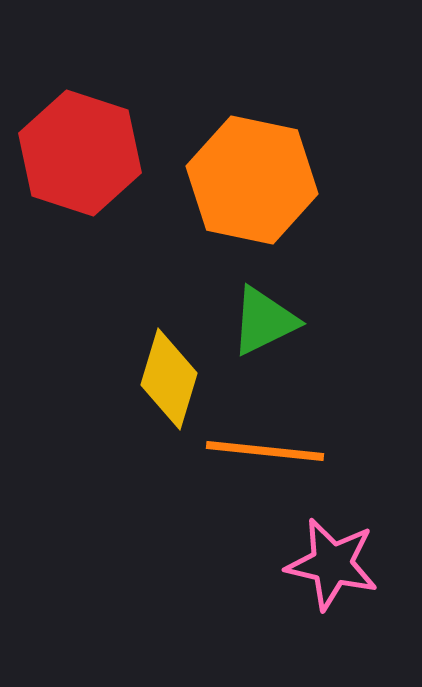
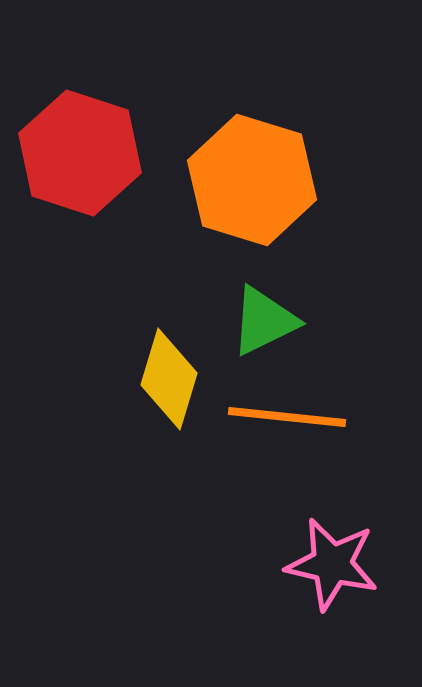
orange hexagon: rotated 5 degrees clockwise
orange line: moved 22 px right, 34 px up
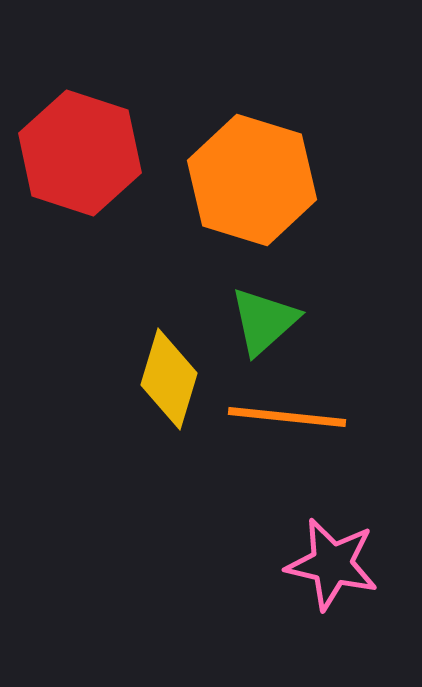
green triangle: rotated 16 degrees counterclockwise
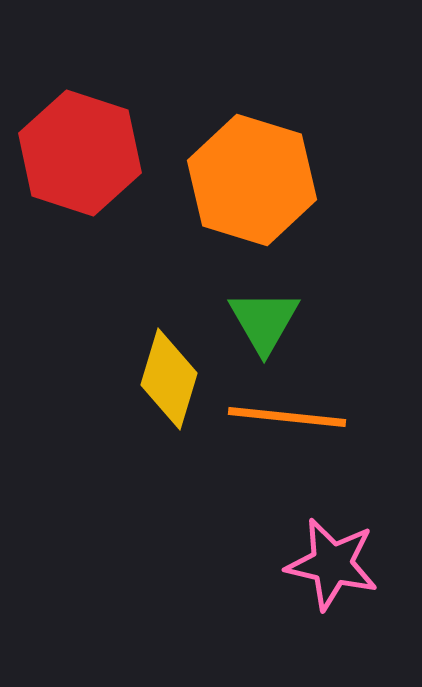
green triangle: rotated 18 degrees counterclockwise
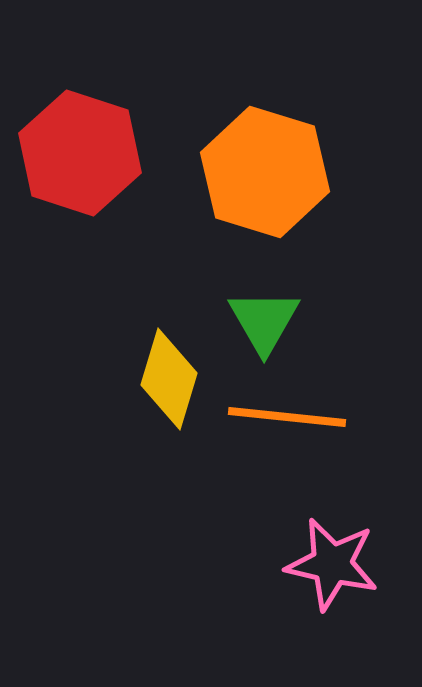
orange hexagon: moved 13 px right, 8 px up
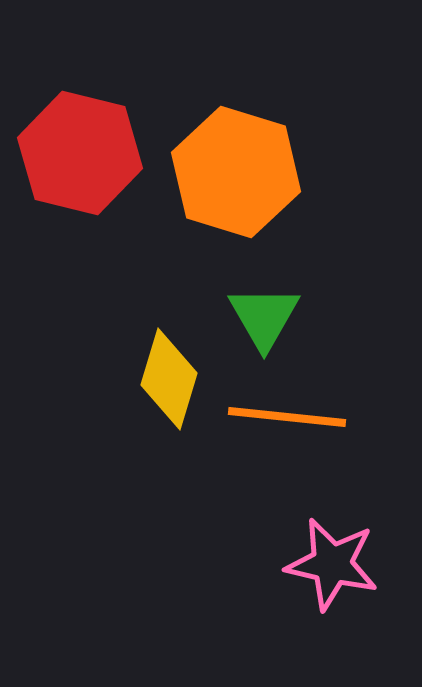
red hexagon: rotated 4 degrees counterclockwise
orange hexagon: moved 29 px left
green triangle: moved 4 px up
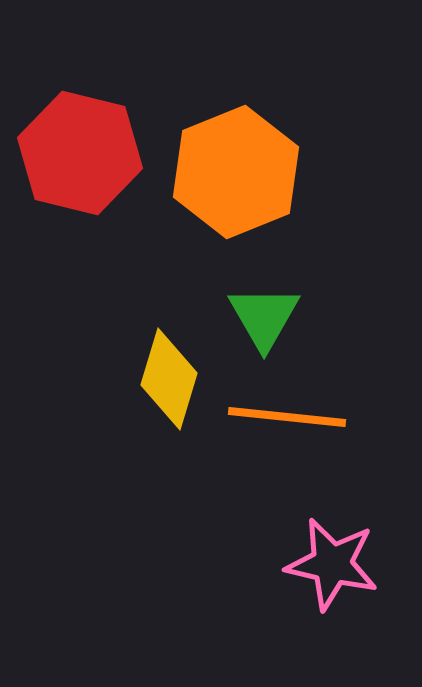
orange hexagon: rotated 21 degrees clockwise
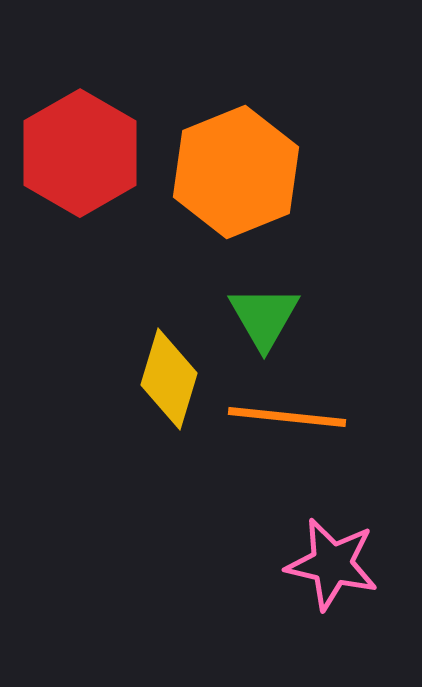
red hexagon: rotated 16 degrees clockwise
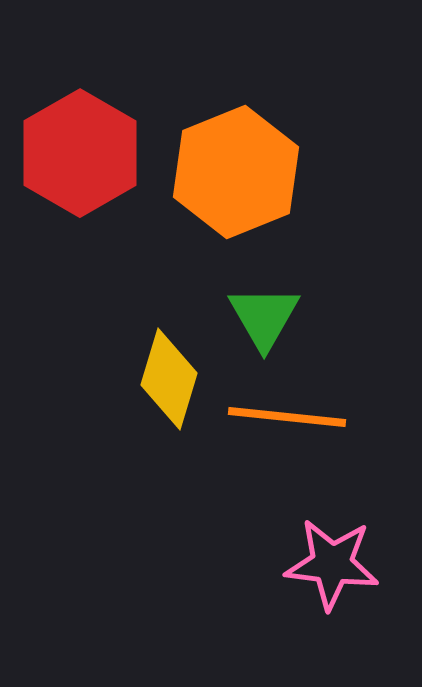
pink star: rotated 6 degrees counterclockwise
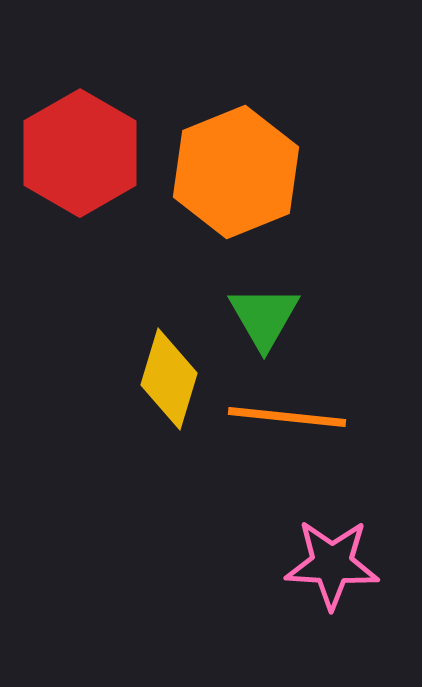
pink star: rotated 4 degrees counterclockwise
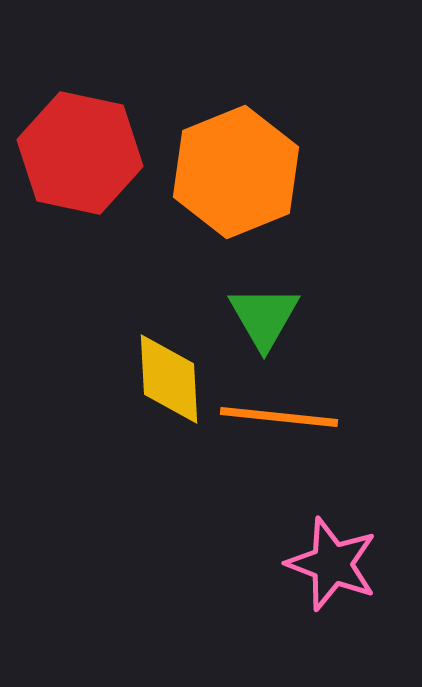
red hexagon: rotated 18 degrees counterclockwise
yellow diamond: rotated 20 degrees counterclockwise
orange line: moved 8 px left
pink star: rotated 18 degrees clockwise
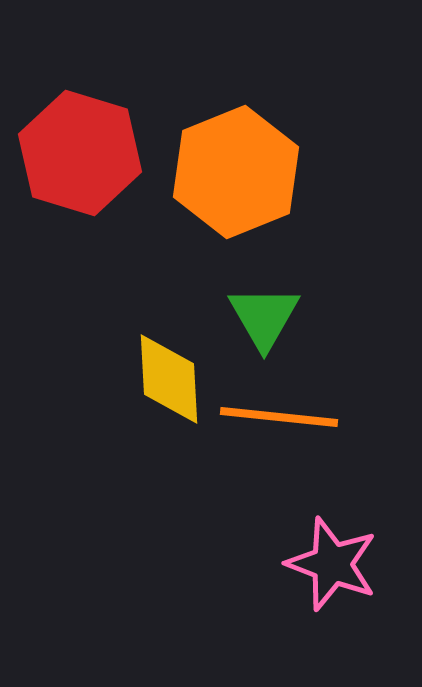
red hexagon: rotated 5 degrees clockwise
